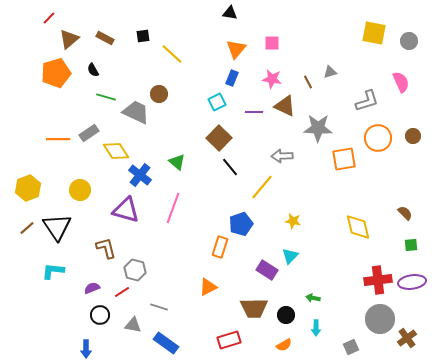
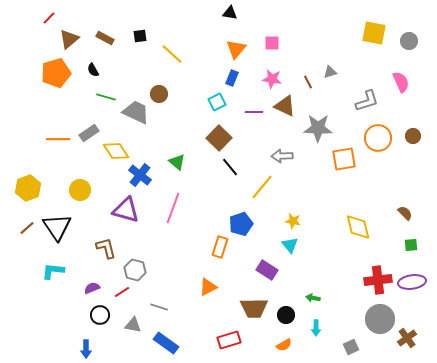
black square at (143, 36): moved 3 px left
cyan triangle at (290, 256): moved 11 px up; rotated 24 degrees counterclockwise
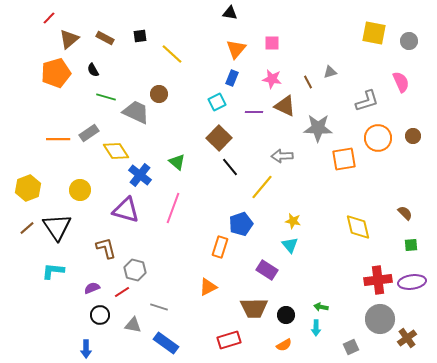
green arrow at (313, 298): moved 8 px right, 9 px down
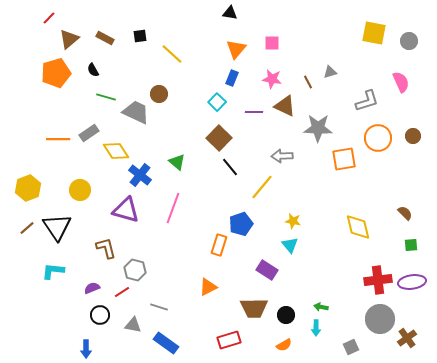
cyan square at (217, 102): rotated 18 degrees counterclockwise
orange rectangle at (220, 247): moved 1 px left, 2 px up
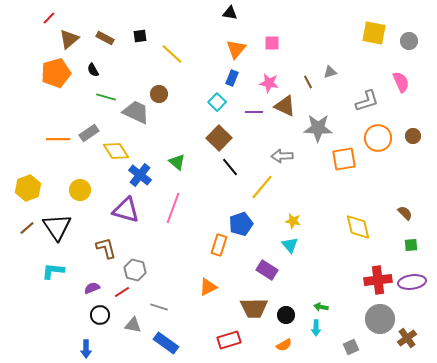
pink star at (272, 79): moved 3 px left, 4 px down
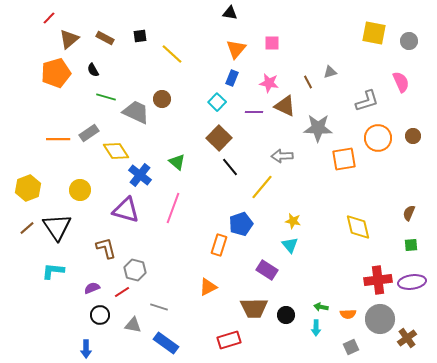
brown circle at (159, 94): moved 3 px right, 5 px down
brown semicircle at (405, 213): moved 4 px right; rotated 112 degrees counterclockwise
orange semicircle at (284, 345): moved 64 px right, 31 px up; rotated 28 degrees clockwise
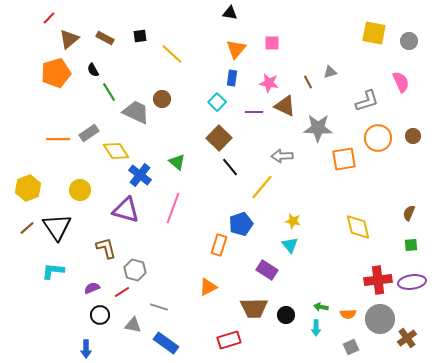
blue rectangle at (232, 78): rotated 14 degrees counterclockwise
green line at (106, 97): moved 3 px right, 5 px up; rotated 42 degrees clockwise
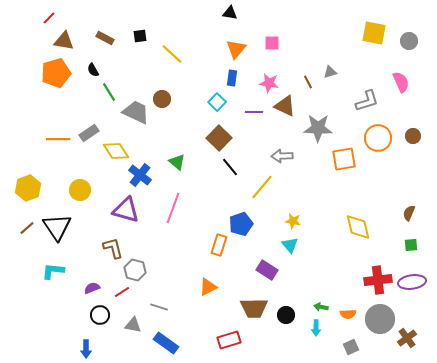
brown triangle at (69, 39): moved 5 px left, 2 px down; rotated 50 degrees clockwise
brown L-shape at (106, 248): moved 7 px right
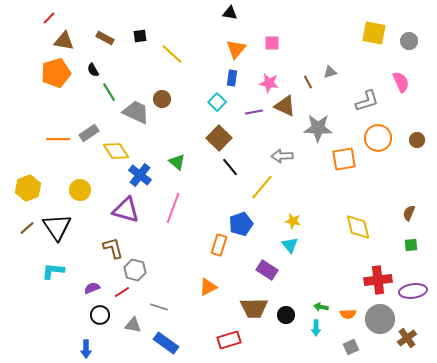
purple line at (254, 112): rotated 12 degrees counterclockwise
brown circle at (413, 136): moved 4 px right, 4 px down
purple ellipse at (412, 282): moved 1 px right, 9 px down
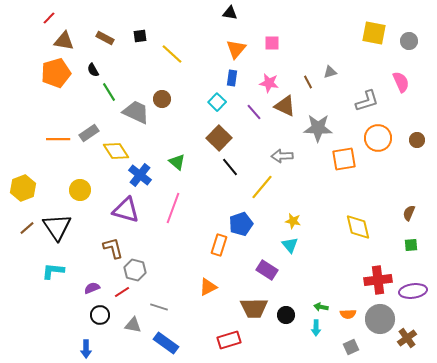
purple line at (254, 112): rotated 60 degrees clockwise
yellow hexagon at (28, 188): moved 5 px left
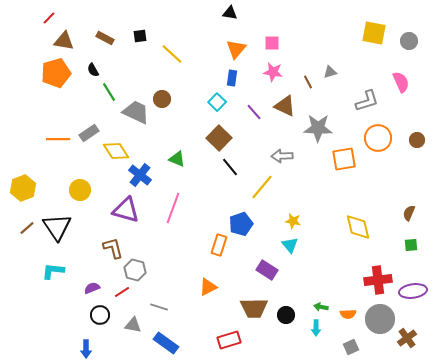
pink star at (269, 83): moved 4 px right, 11 px up
green triangle at (177, 162): moved 3 px up; rotated 18 degrees counterclockwise
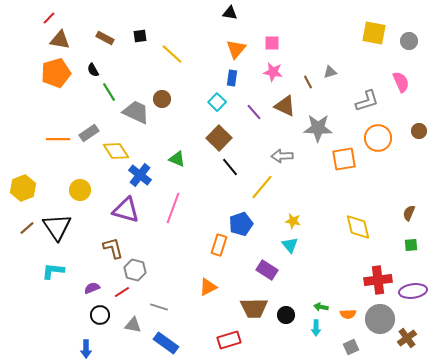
brown triangle at (64, 41): moved 4 px left, 1 px up
brown circle at (417, 140): moved 2 px right, 9 px up
